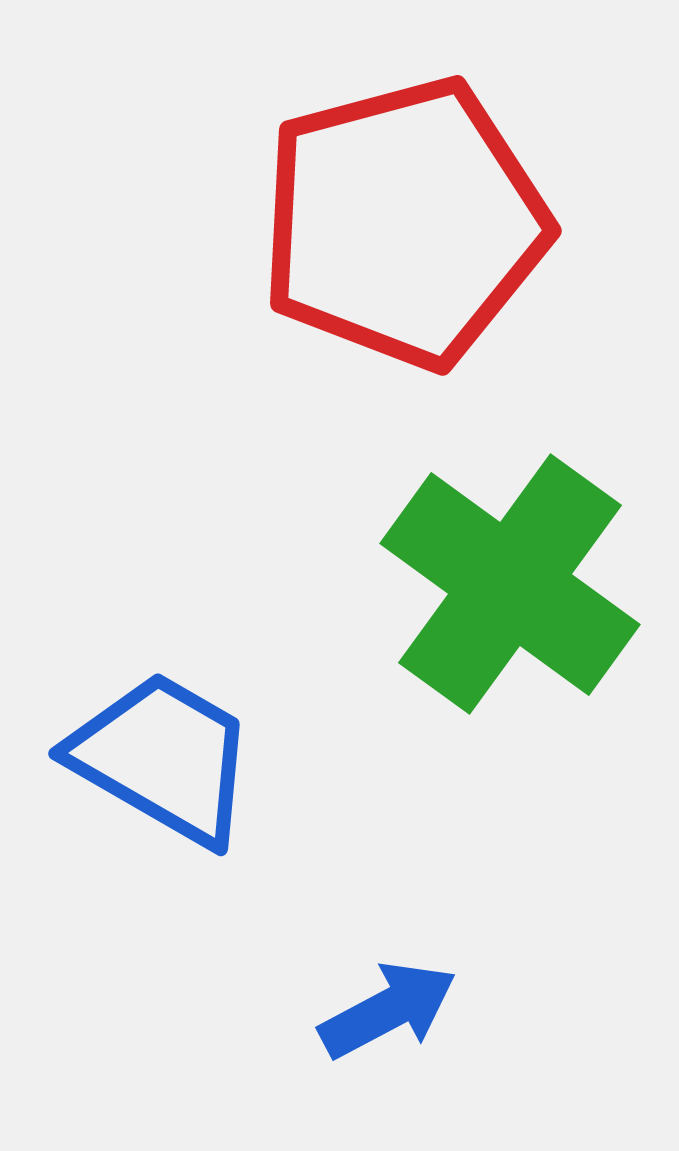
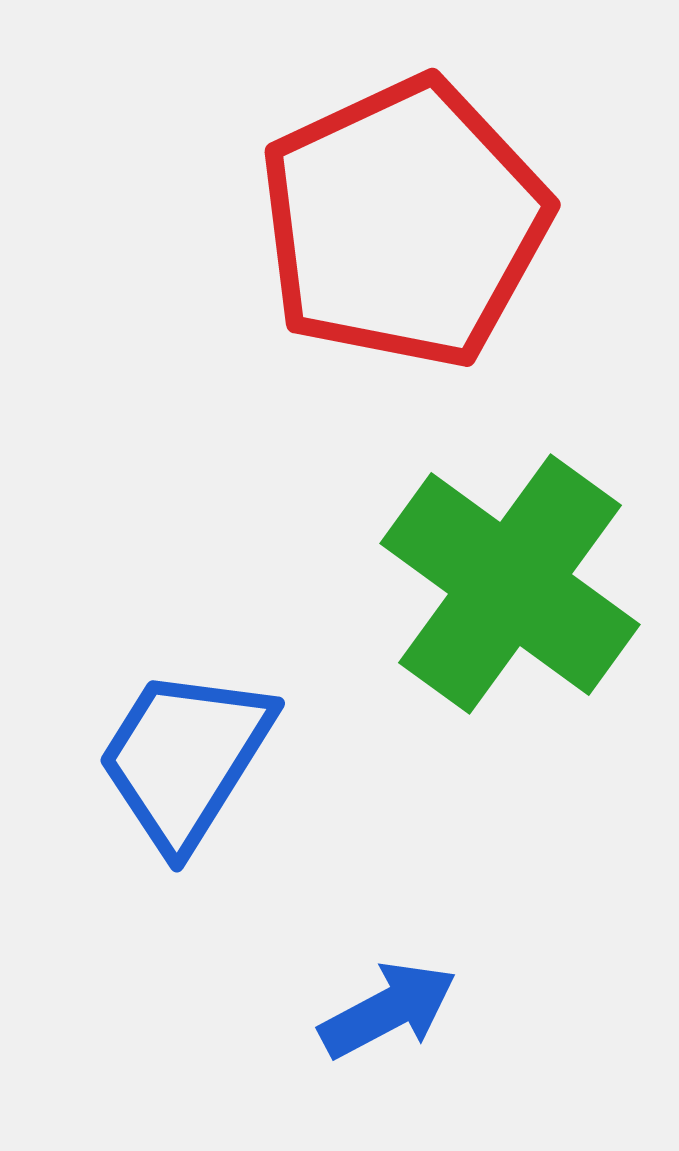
red pentagon: rotated 10 degrees counterclockwise
blue trapezoid: moved 22 px right; rotated 88 degrees counterclockwise
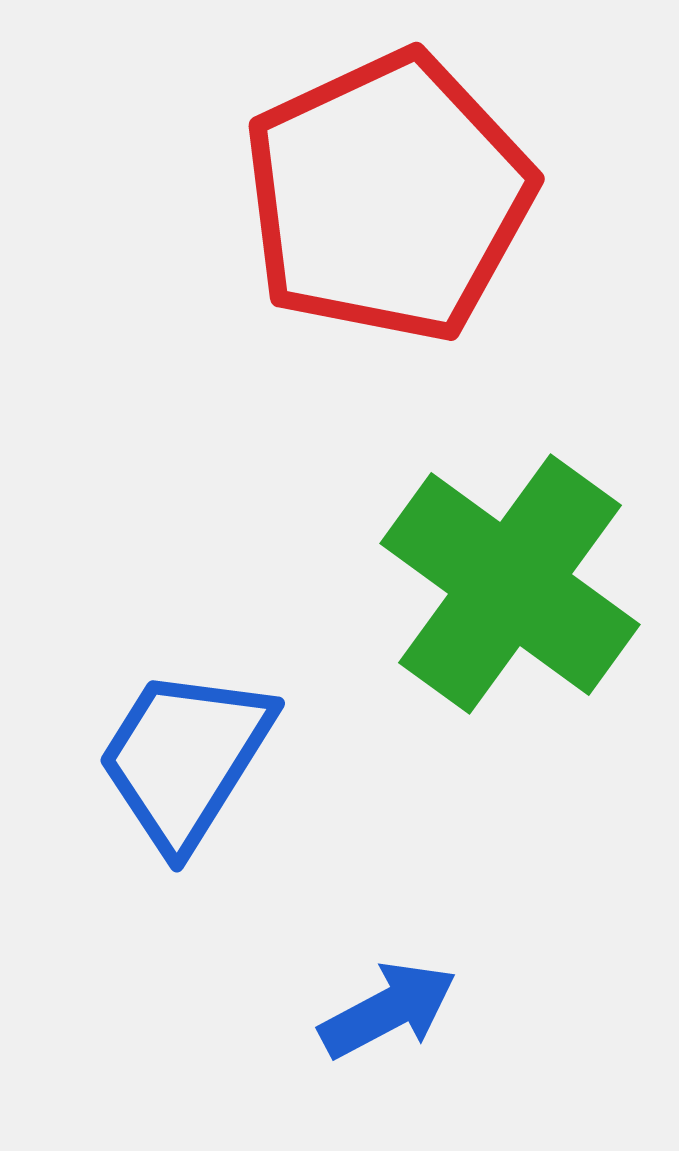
red pentagon: moved 16 px left, 26 px up
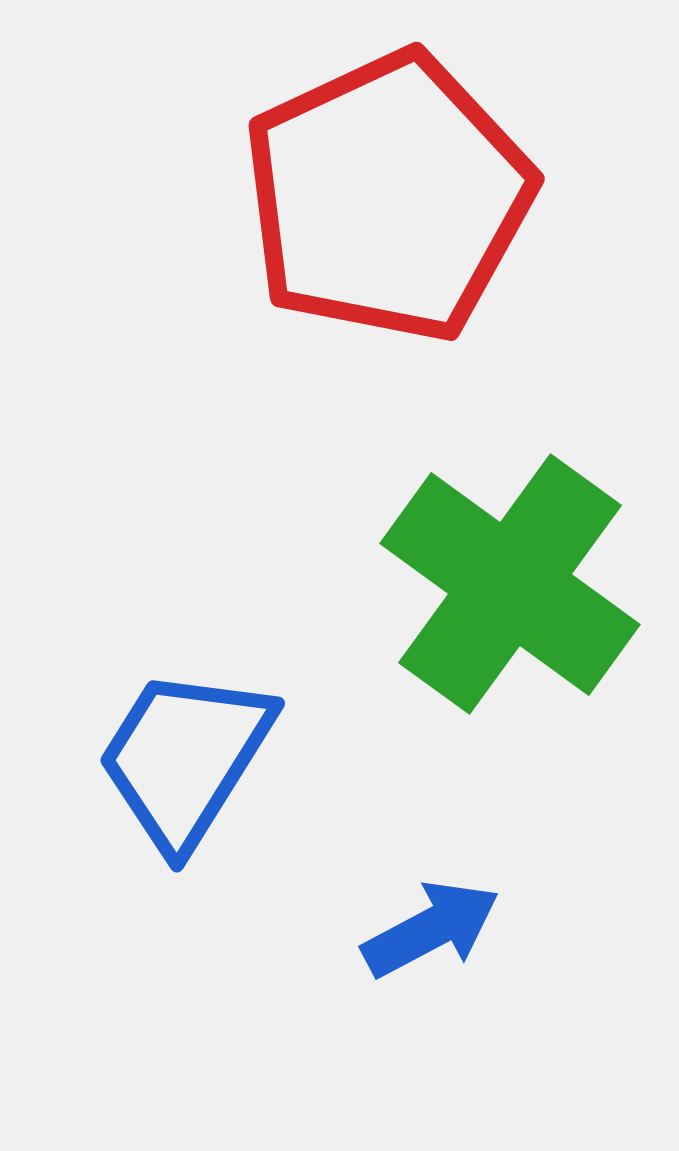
blue arrow: moved 43 px right, 81 px up
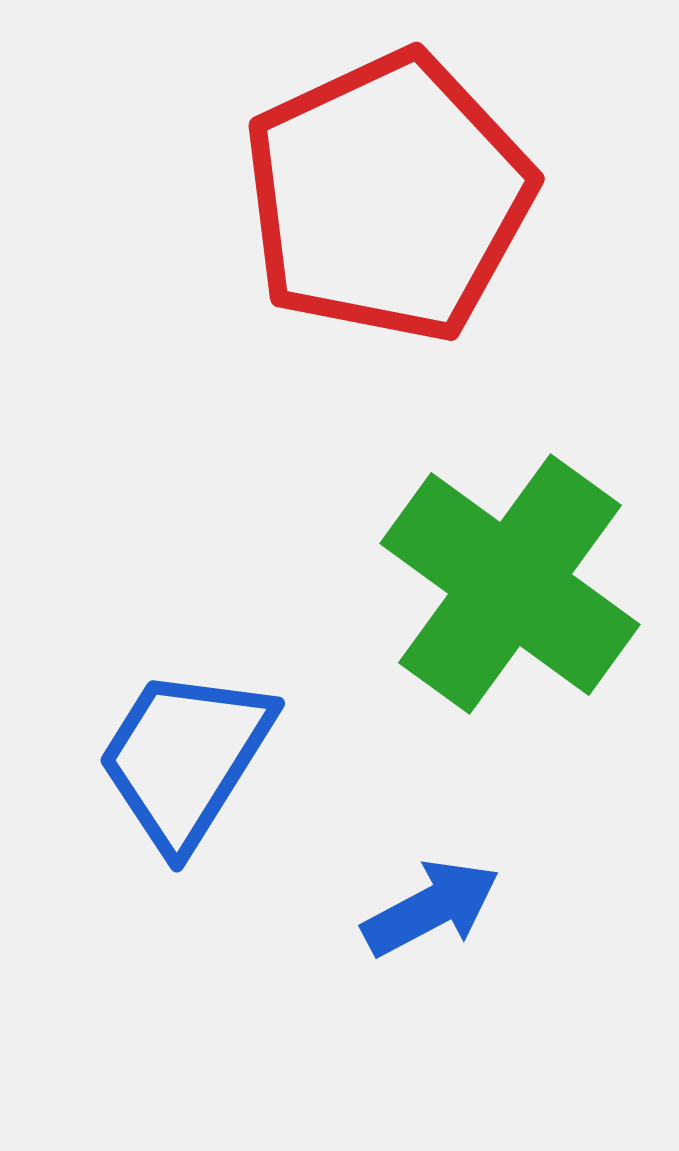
blue arrow: moved 21 px up
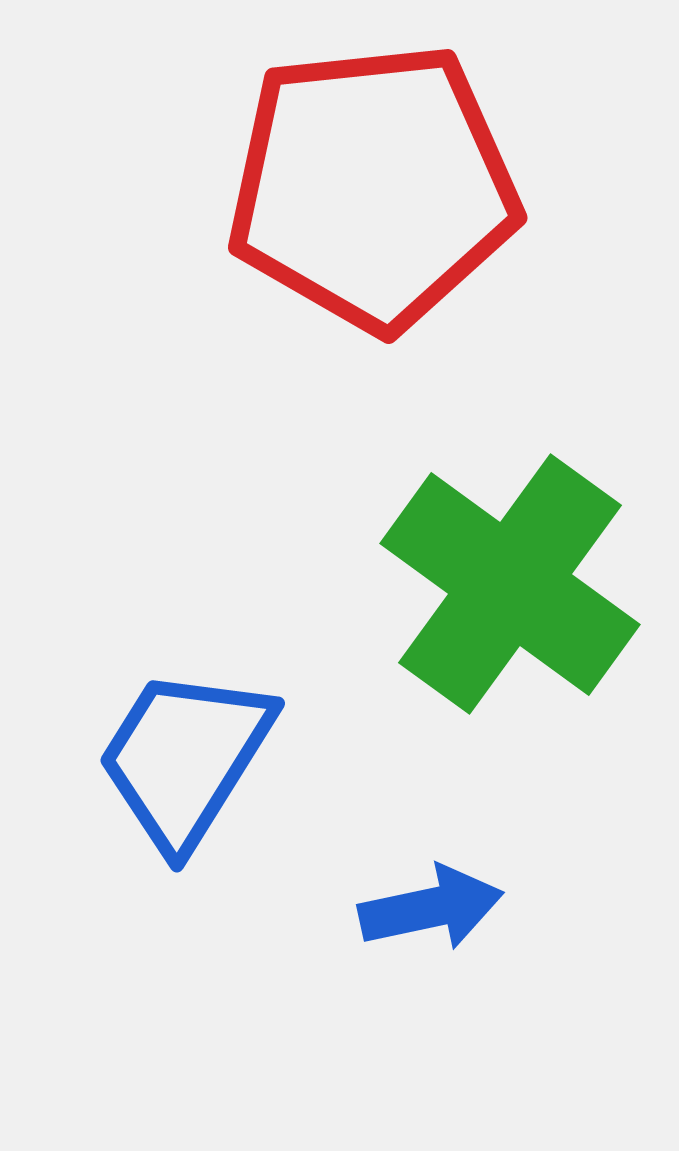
red pentagon: moved 15 px left, 10 px up; rotated 19 degrees clockwise
blue arrow: rotated 16 degrees clockwise
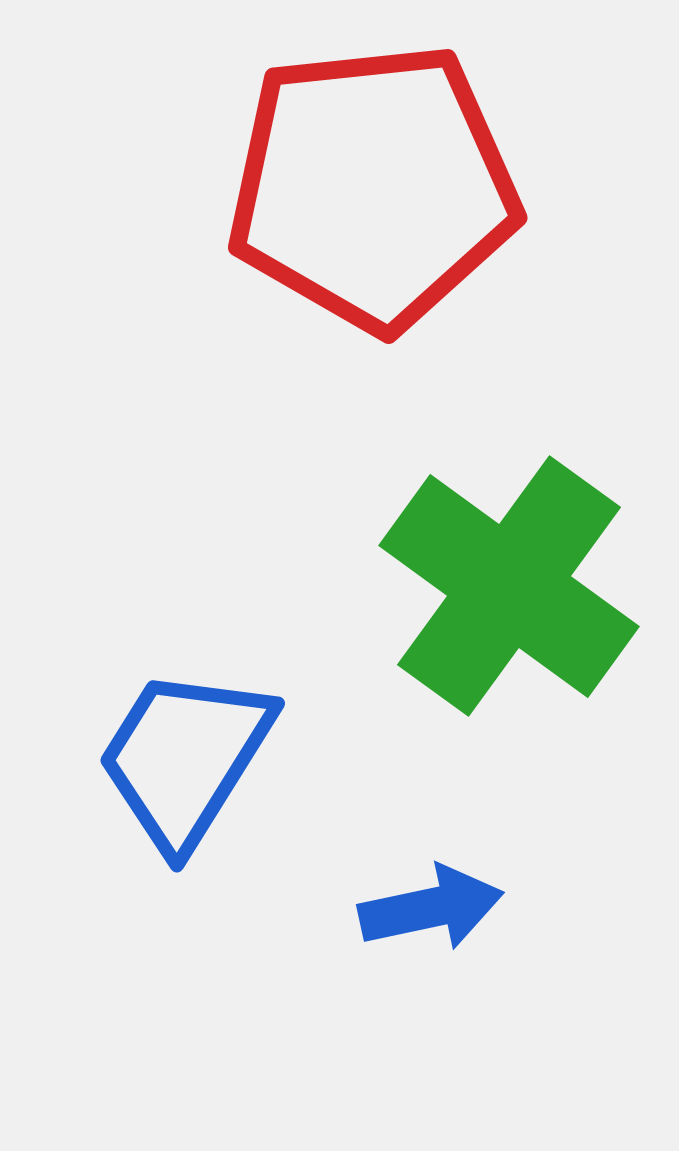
green cross: moved 1 px left, 2 px down
